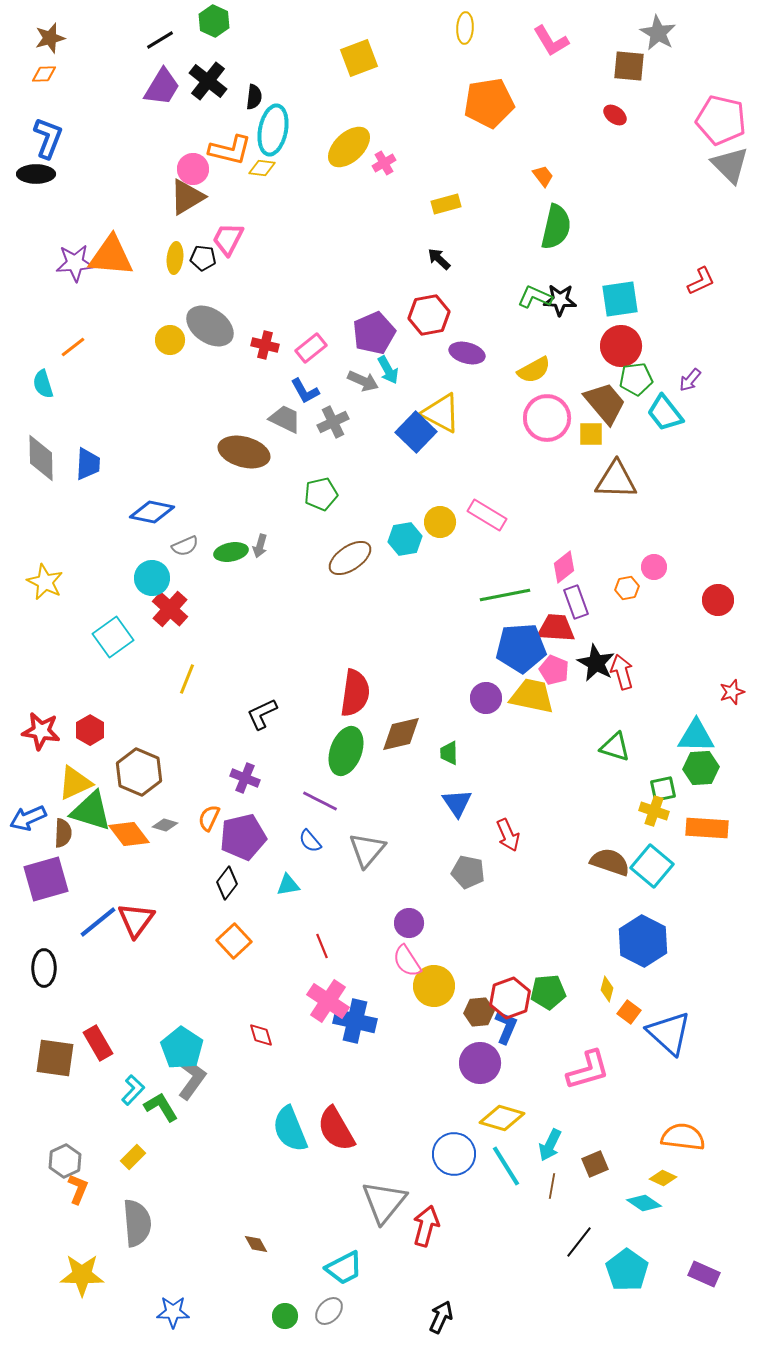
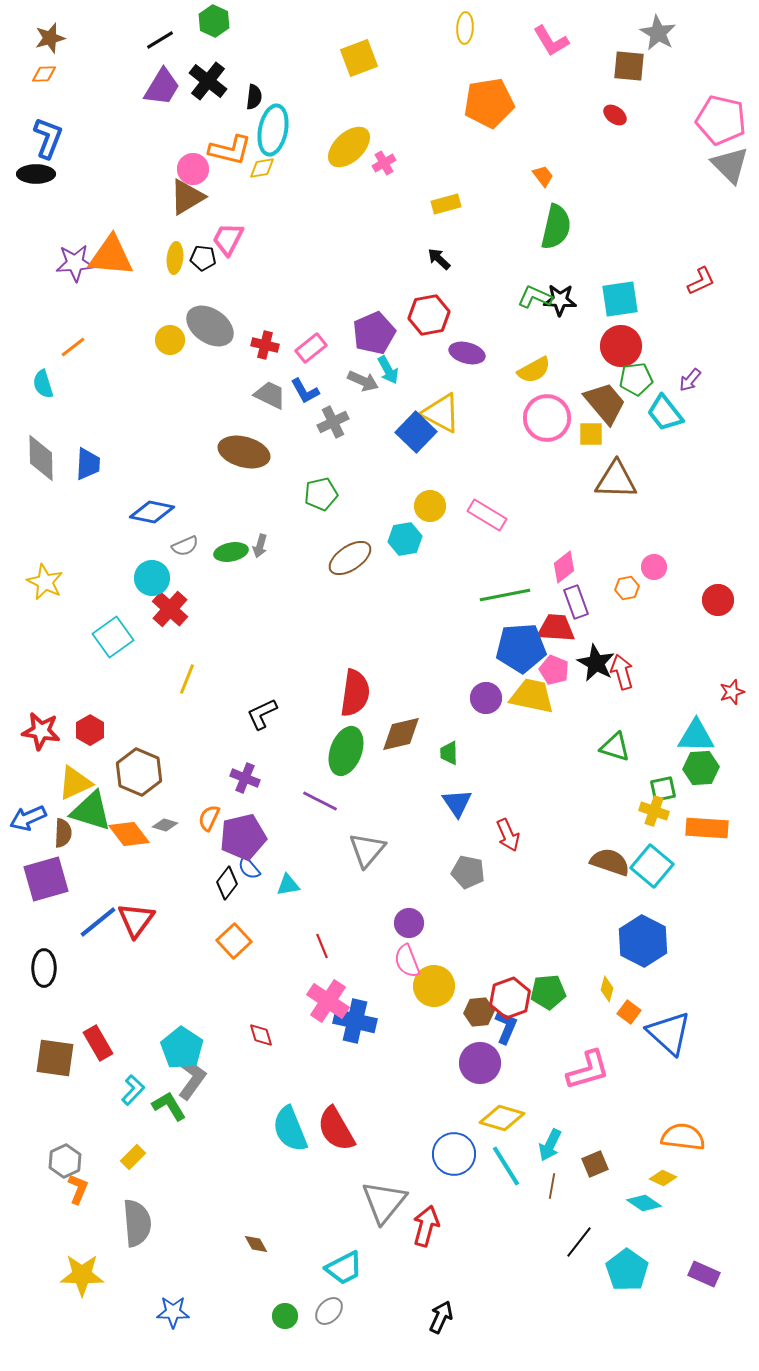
yellow diamond at (262, 168): rotated 16 degrees counterclockwise
gray trapezoid at (285, 419): moved 15 px left, 24 px up
yellow circle at (440, 522): moved 10 px left, 16 px up
blue semicircle at (310, 841): moved 61 px left, 27 px down
pink semicircle at (407, 961): rotated 12 degrees clockwise
green L-shape at (161, 1107): moved 8 px right, 1 px up
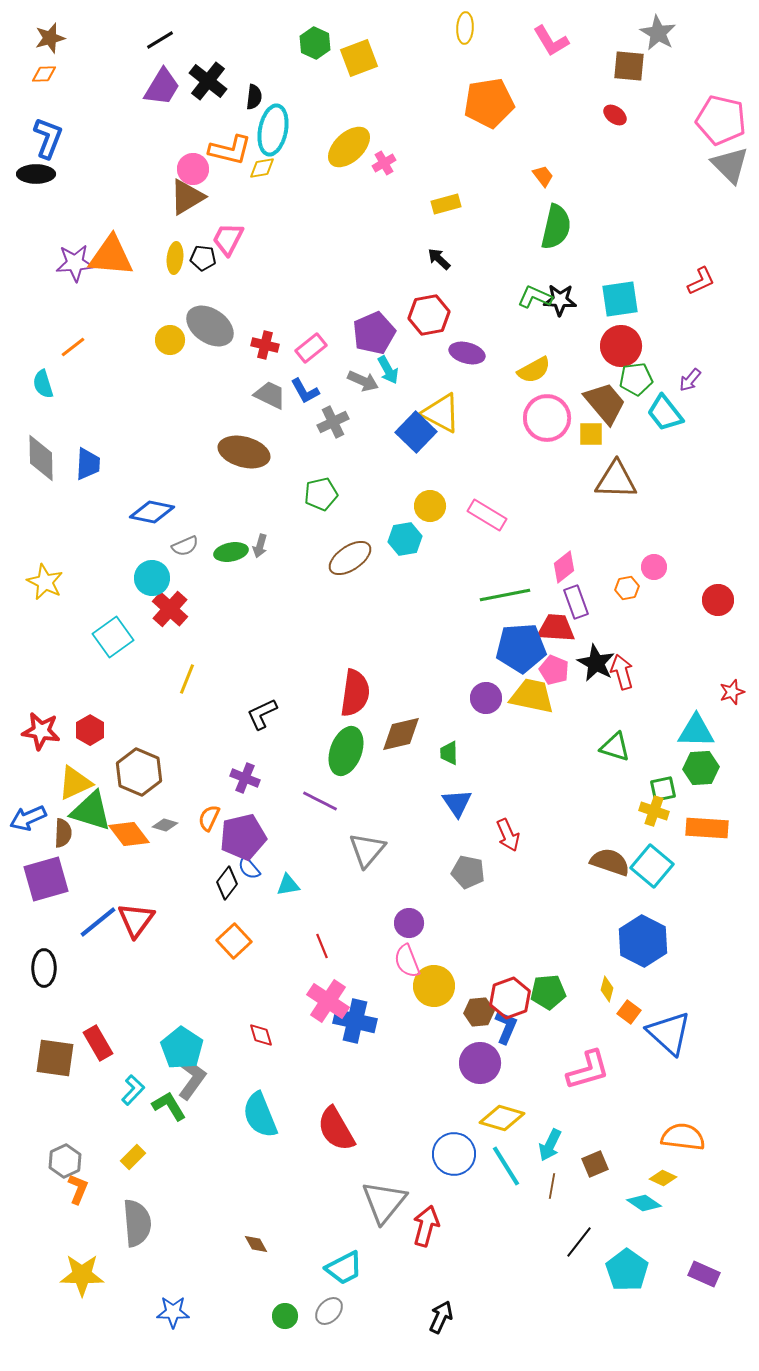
green hexagon at (214, 21): moved 101 px right, 22 px down
cyan triangle at (696, 736): moved 5 px up
cyan semicircle at (290, 1129): moved 30 px left, 14 px up
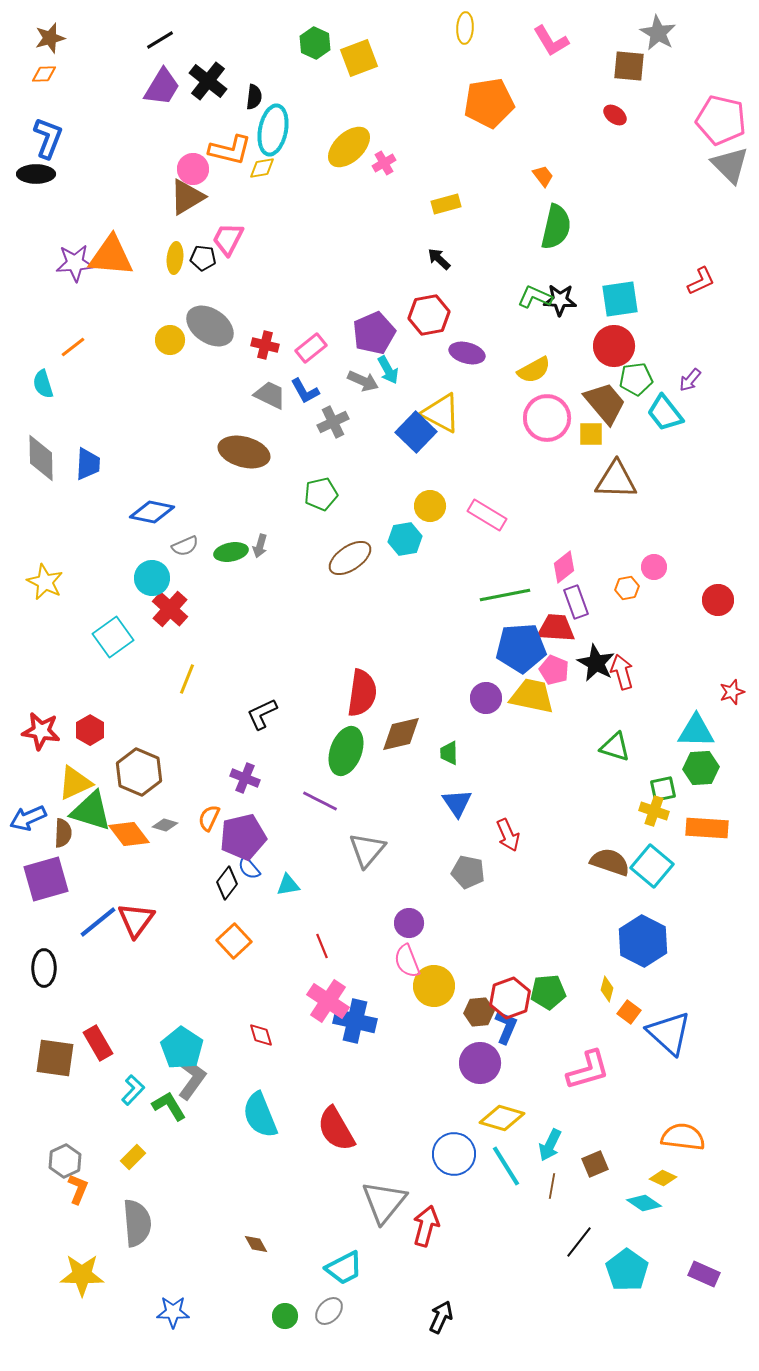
red circle at (621, 346): moved 7 px left
red semicircle at (355, 693): moved 7 px right
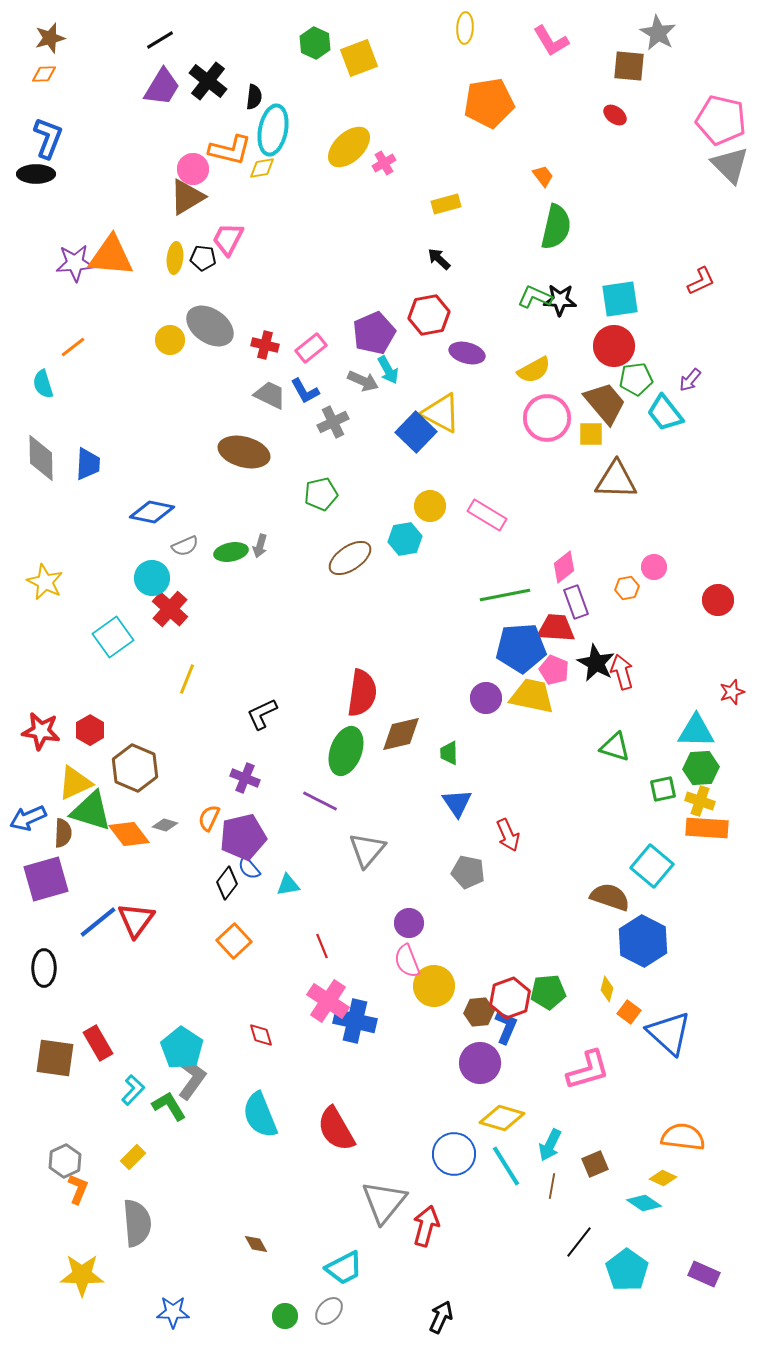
brown hexagon at (139, 772): moved 4 px left, 4 px up
yellow cross at (654, 811): moved 46 px right, 10 px up
brown semicircle at (610, 862): moved 35 px down
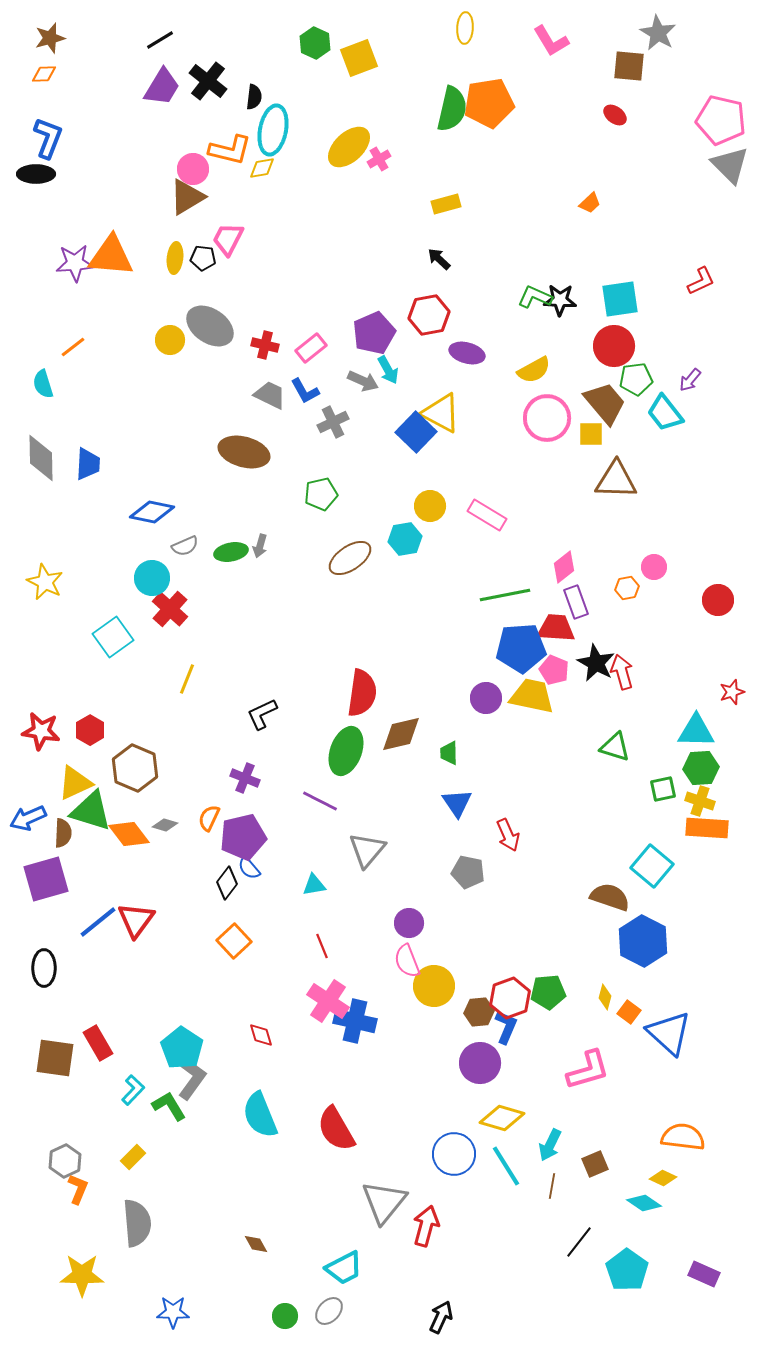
pink cross at (384, 163): moved 5 px left, 4 px up
orange trapezoid at (543, 176): moved 47 px right, 27 px down; rotated 85 degrees clockwise
green semicircle at (556, 227): moved 104 px left, 118 px up
cyan triangle at (288, 885): moved 26 px right
yellow diamond at (607, 989): moved 2 px left, 8 px down
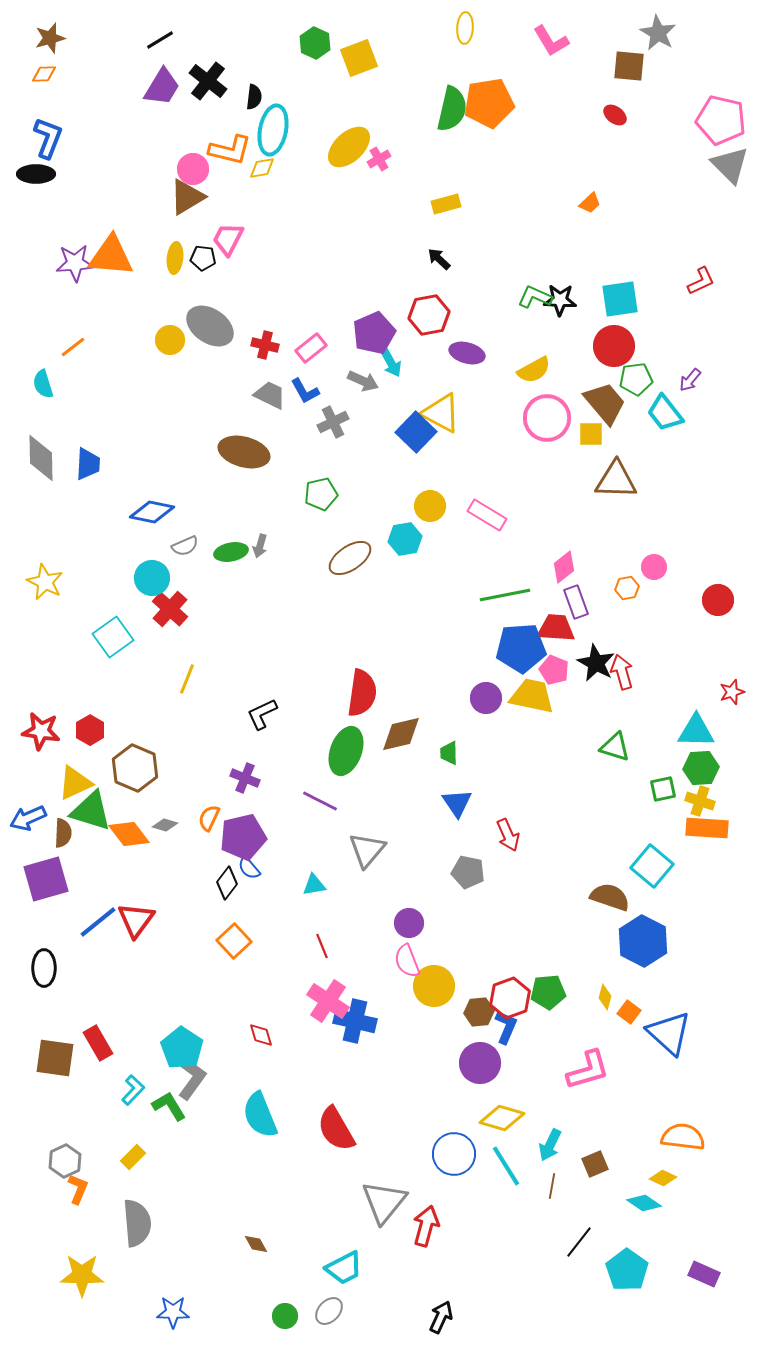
cyan arrow at (388, 370): moved 3 px right, 7 px up
